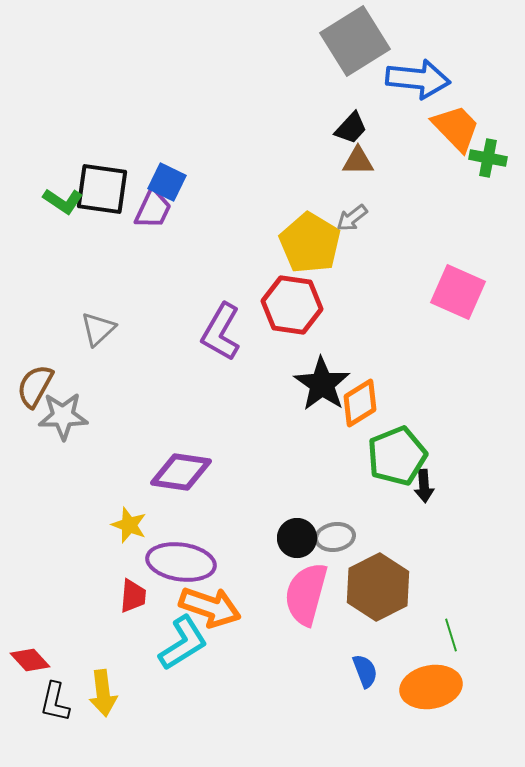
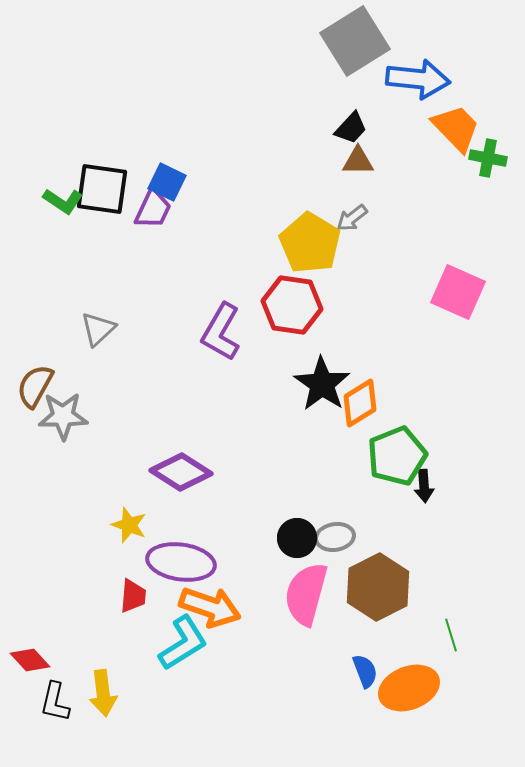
purple diamond: rotated 24 degrees clockwise
orange ellipse: moved 22 px left, 1 px down; rotated 10 degrees counterclockwise
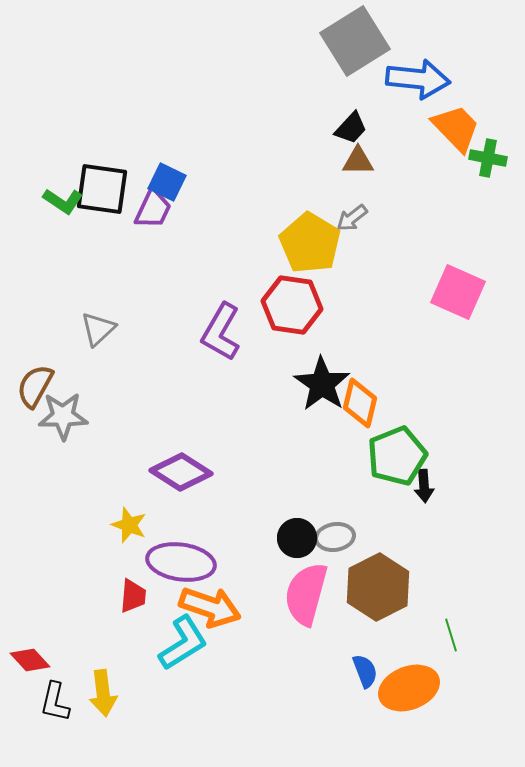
orange diamond: rotated 45 degrees counterclockwise
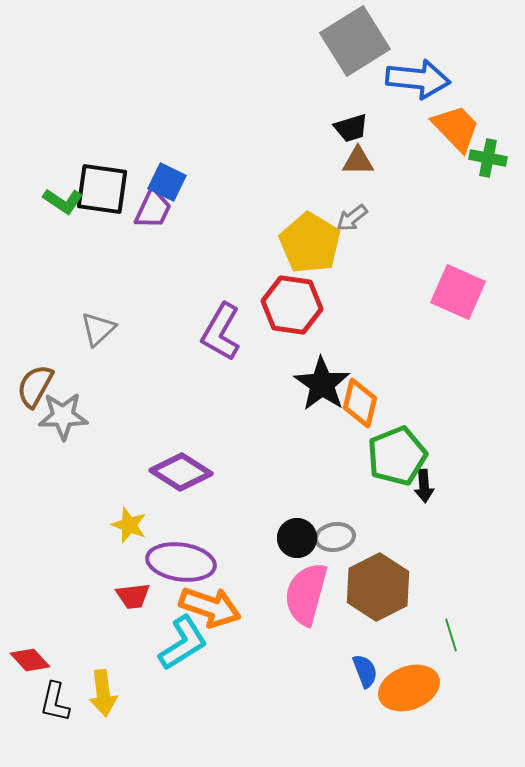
black trapezoid: rotated 30 degrees clockwise
red trapezoid: rotated 78 degrees clockwise
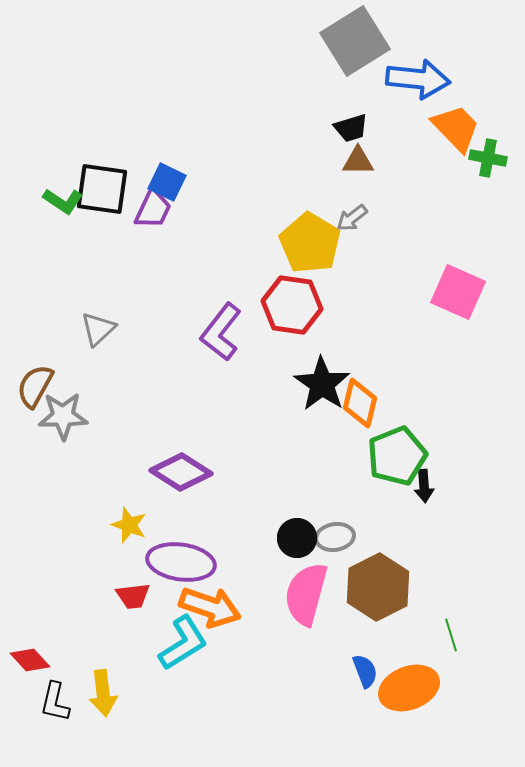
purple L-shape: rotated 8 degrees clockwise
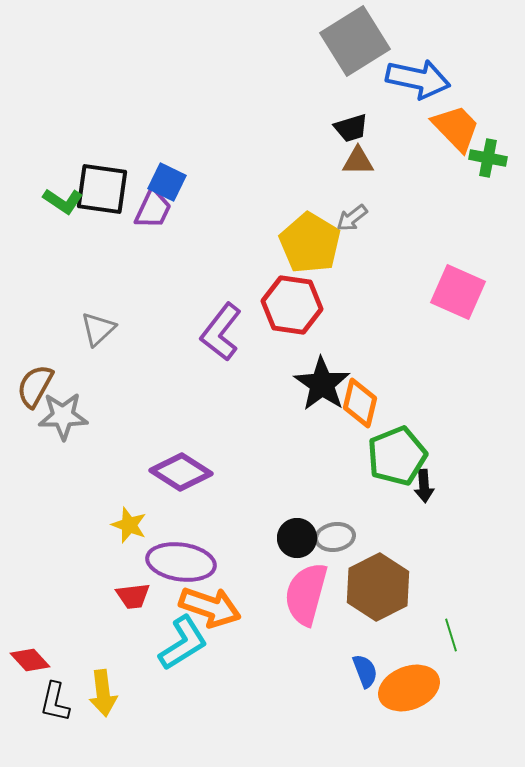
blue arrow: rotated 6 degrees clockwise
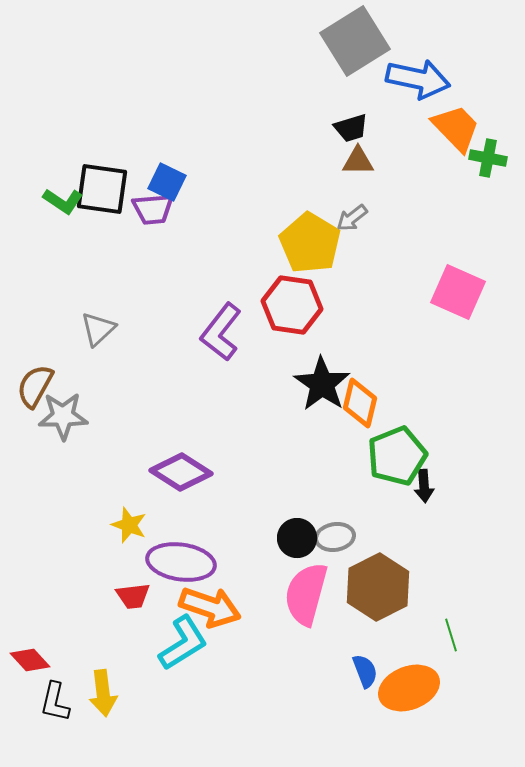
purple trapezoid: rotated 60 degrees clockwise
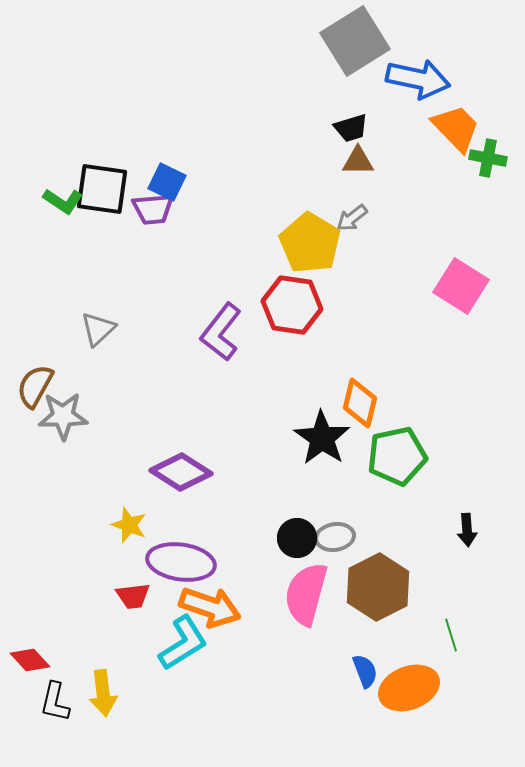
pink square: moved 3 px right, 6 px up; rotated 8 degrees clockwise
black star: moved 54 px down
green pentagon: rotated 10 degrees clockwise
black arrow: moved 43 px right, 44 px down
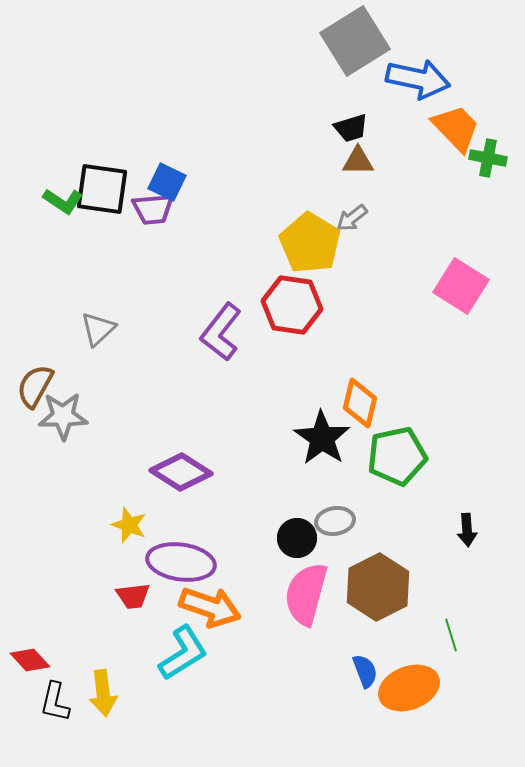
gray ellipse: moved 16 px up
cyan L-shape: moved 10 px down
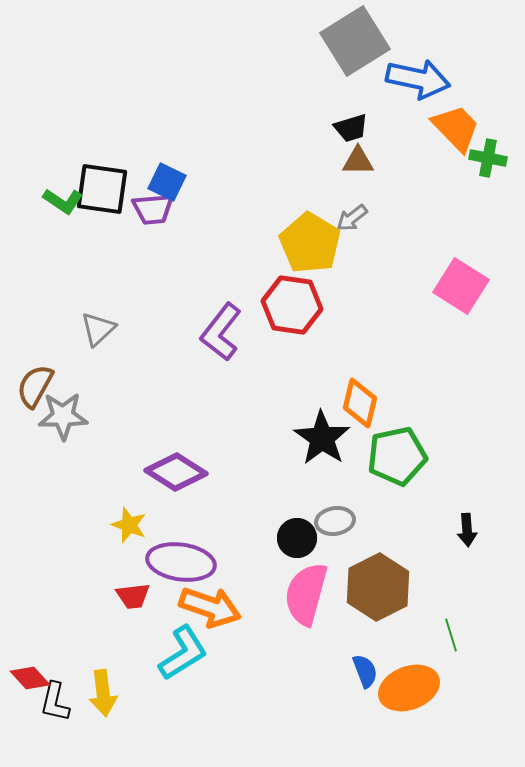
purple diamond: moved 5 px left
red diamond: moved 18 px down
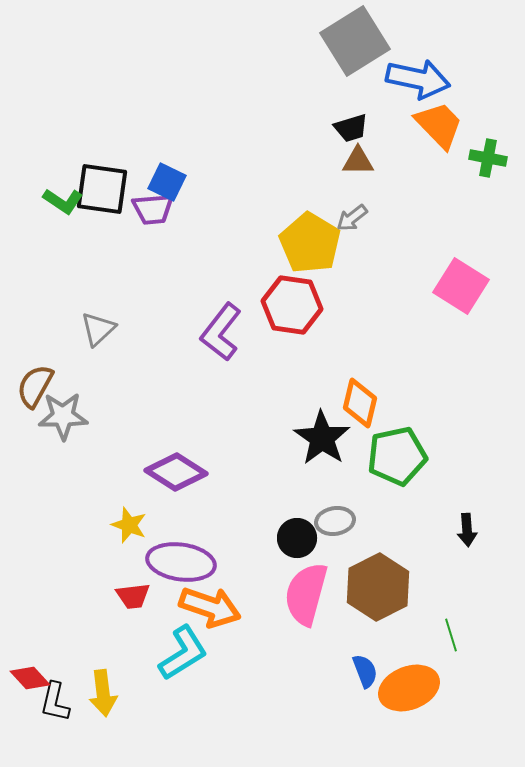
orange trapezoid: moved 17 px left, 3 px up
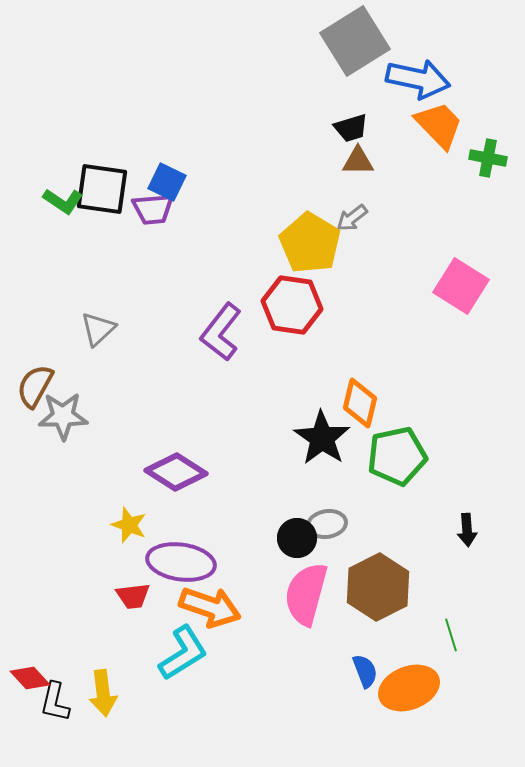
gray ellipse: moved 8 px left, 3 px down
